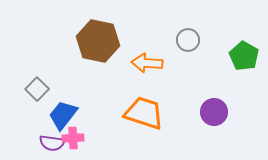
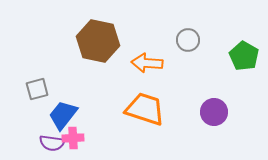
gray square: rotated 30 degrees clockwise
orange trapezoid: moved 1 px right, 4 px up
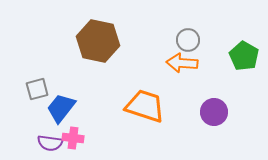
orange arrow: moved 35 px right
orange trapezoid: moved 3 px up
blue trapezoid: moved 2 px left, 7 px up
pink cross: rotated 10 degrees clockwise
purple semicircle: moved 2 px left
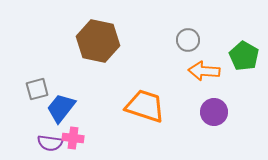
orange arrow: moved 22 px right, 8 px down
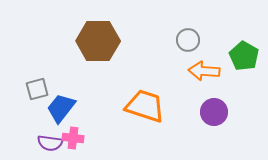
brown hexagon: rotated 12 degrees counterclockwise
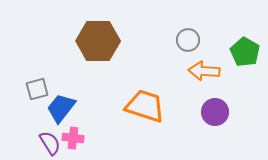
green pentagon: moved 1 px right, 4 px up
purple circle: moved 1 px right
purple semicircle: rotated 130 degrees counterclockwise
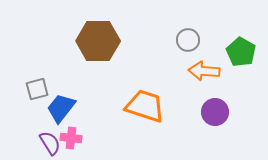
green pentagon: moved 4 px left
pink cross: moved 2 px left
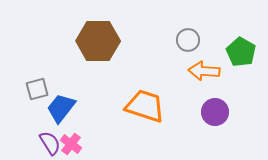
pink cross: moved 6 px down; rotated 30 degrees clockwise
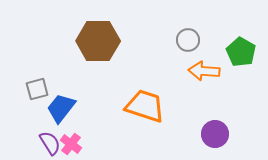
purple circle: moved 22 px down
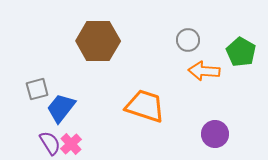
pink cross: rotated 10 degrees clockwise
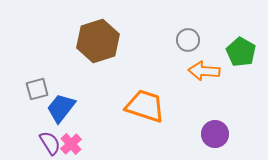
brown hexagon: rotated 18 degrees counterclockwise
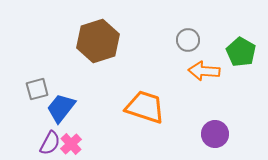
orange trapezoid: moved 1 px down
purple semicircle: rotated 60 degrees clockwise
